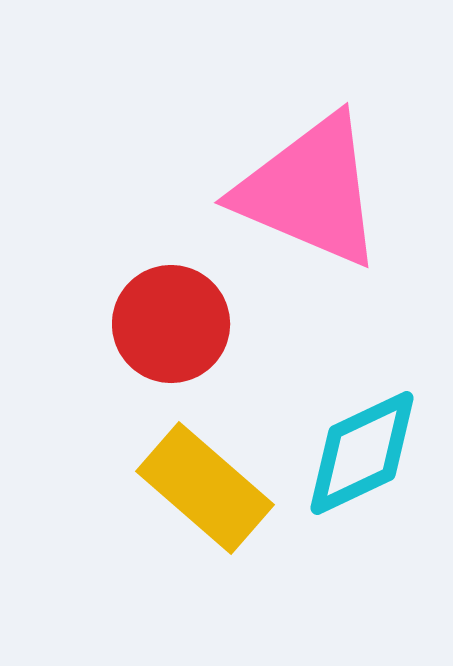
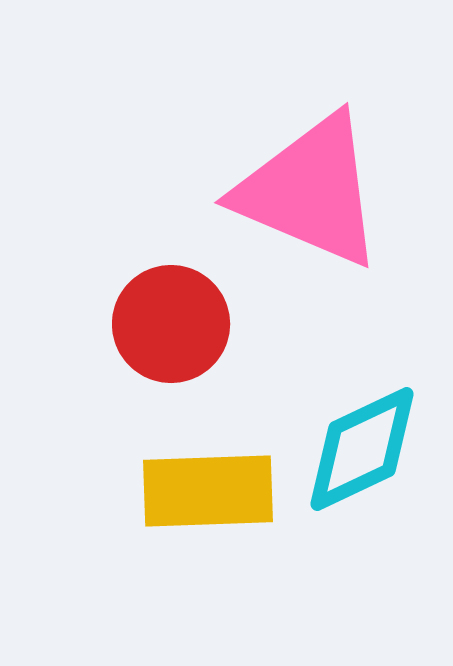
cyan diamond: moved 4 px up
yellow rectangle: moved 3 px right, 3 px down; rotated 43 degrees counterclockwise
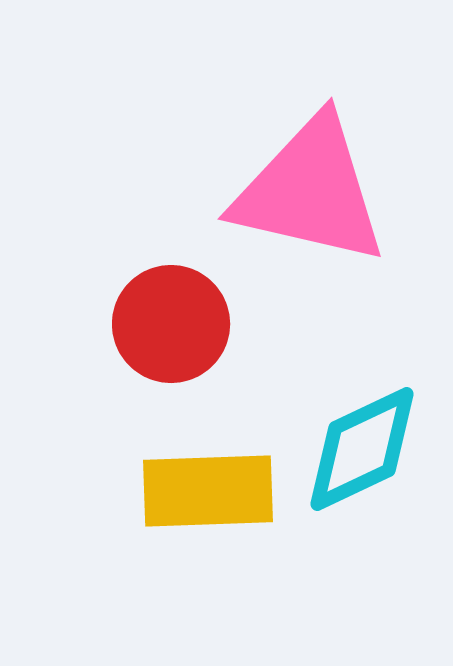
pink triangle: rotated 10 degrees counterclockwise
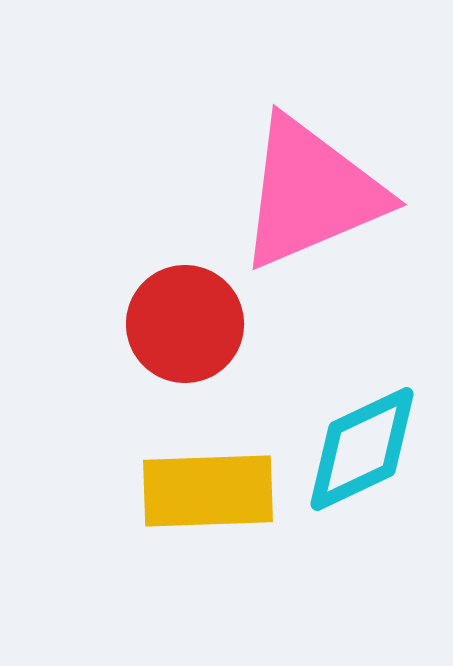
pink triangle: moved 1 px right, 2 px down; rotated 36 degrees counterclockwise
red circle: moved 14 px right
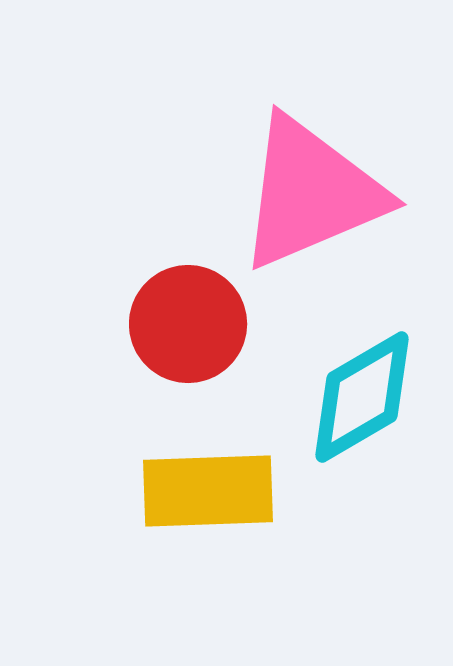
red circle: moved 3 px right
cyan diamond: moved 52 px up; rotated 5 degrees counterclockwise
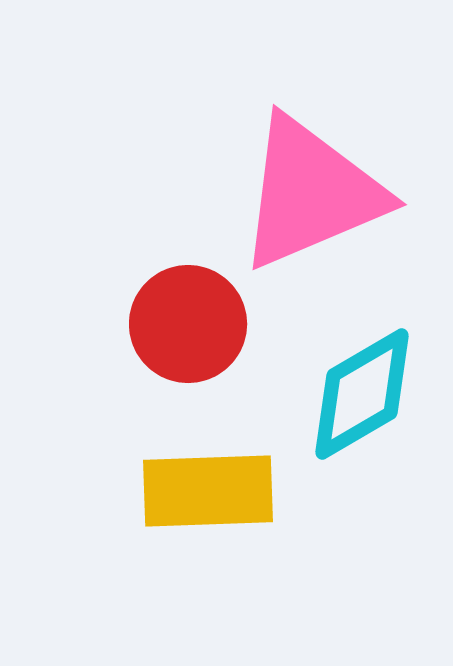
cyan diamond: moved 3 px up
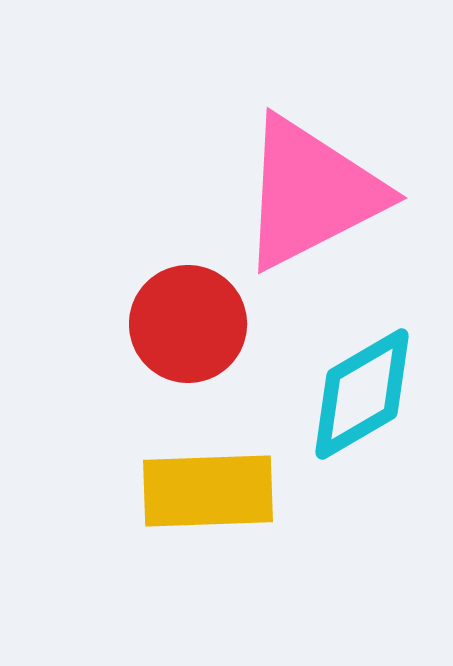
pink triangle: rotated 4 degrees counterclockwise
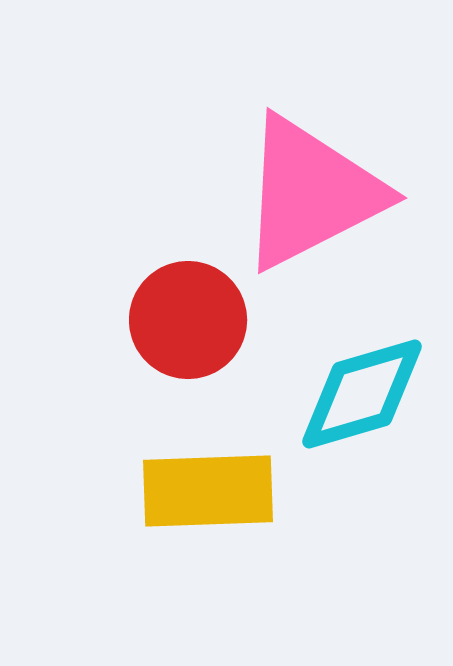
red circle: moved 4 px up
cyan diamond: rotated 14 degrees clockwise
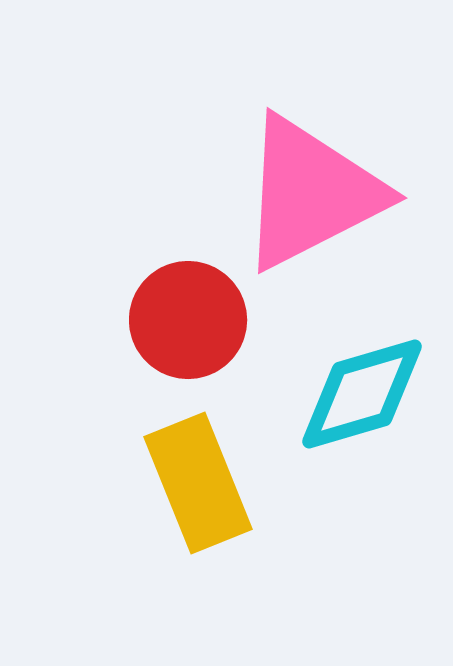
yellow rectangle: moved 10 px left, 8 px up; rotated 70 degrees clockwise
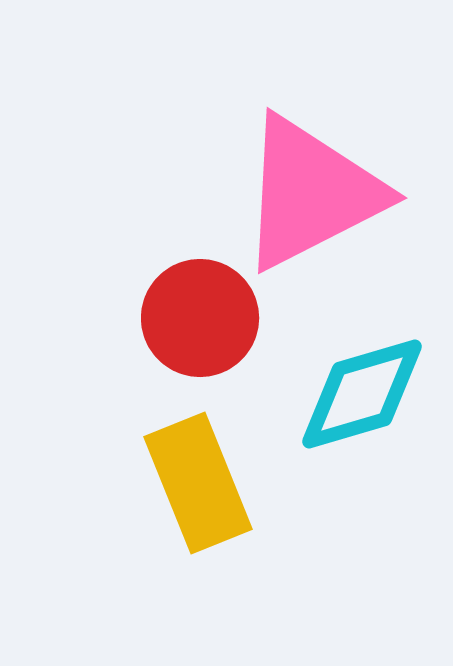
red circle: moved 12 px right, 2 px up
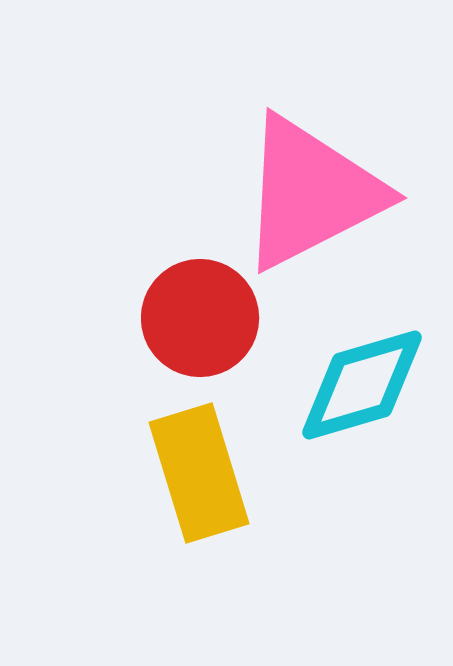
cyan diamond: moved 9 px up
yellow rectangle: moved 1 px right, 10 px up; rotated 5 degrees clockwise
